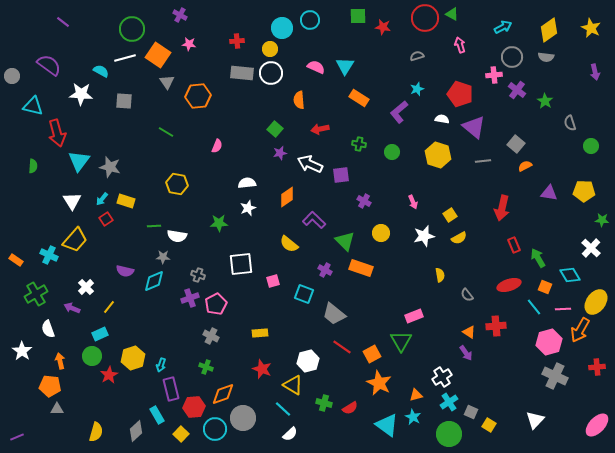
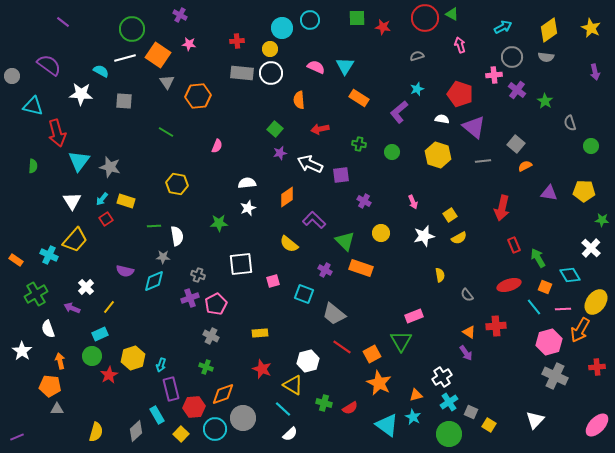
green square at (358, 16): moved 1 px left, 2 px down
white semicircle at (177, 236): rotated 108 degrees counterclockwise
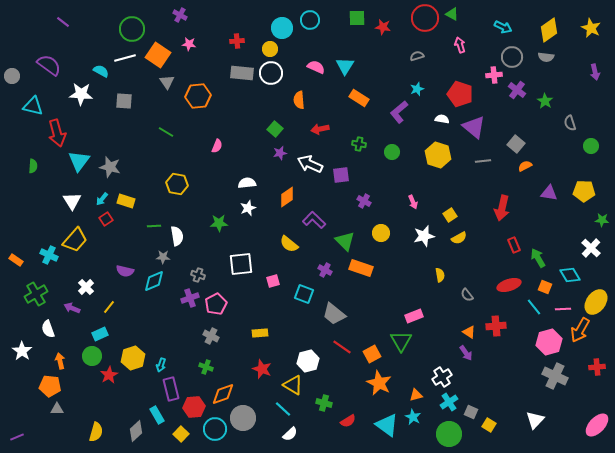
cyan arrow at (503, 27): rotated 54 degrees clockwise
red semicircle at (350, 408): moved 2 px left, 13 px down
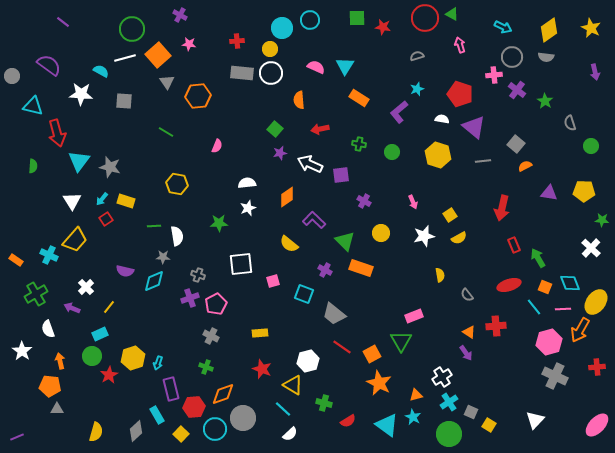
orange square at (158, 55): rotated 15 degrees clockwise
cyan diamond at (570, 275): moved 8 px down; rotated 10 degrees clockwise
cyan arrow at (161, 365): moved 3 px left, 2 px up
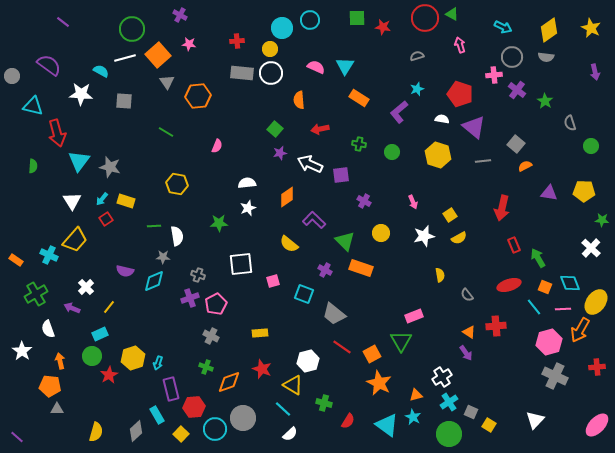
orange diamond at (223, 394): moved 6 px right, 12 px up
red semicircle at (348, 421): rotated 28 degrees counterclockwise
purple line at (17, 437): rotated 64 degrees clockwise
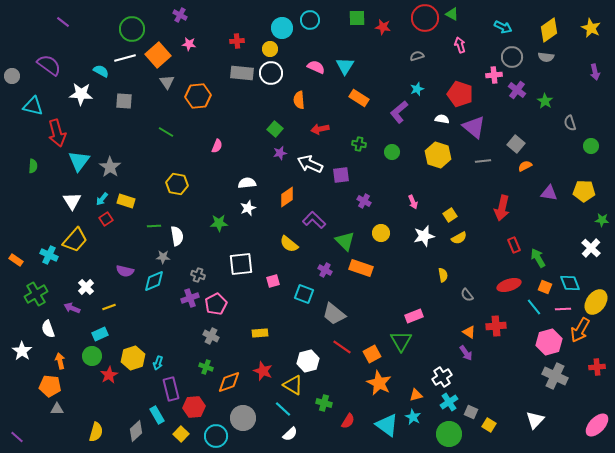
gray star at (110, 167): rotated 20 degrees clockwise
yellow semicircle at (440, 275): moved 3 px right
yellow line at (109, 307): rotated 32 degrees clockwise
red star at (262, 369): moved 1 px right, 2 px down
cyan circle at (215, 429): moved 1 px right, 7 px down
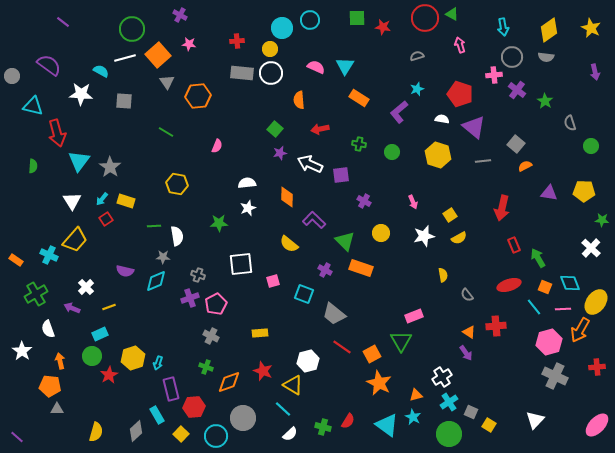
cyan arrow at (503, 27): rotated 54 degrees clockwise
orange diamond at (287, 197): rotated 55 degrees counterclockwise
cyan diamond at (154, 281): moved 2 px right
green cross at (324, 403): moved 1 px left, 24 px down
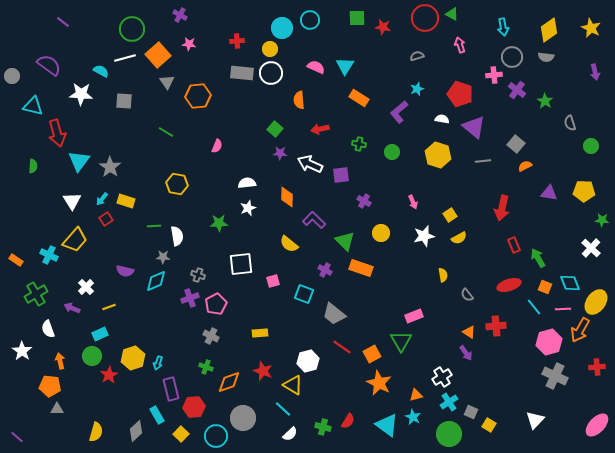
purple star at (280, 153): rotated 16 degrees clockwise
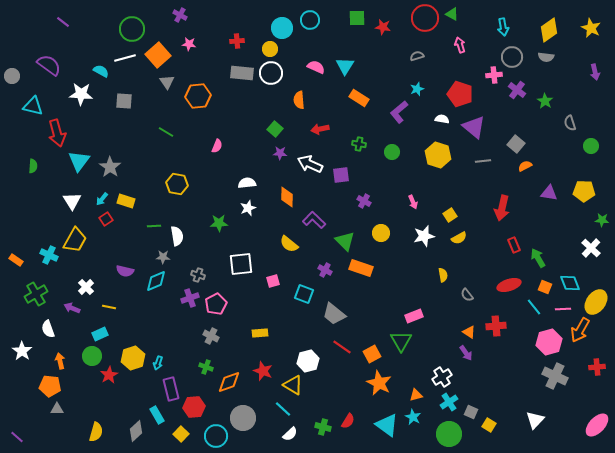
yellow trapezoid at (75, 240): rotated 12 degrees counterclockwise
yellow line at (109, 307): rotated 32 degrees clockwise
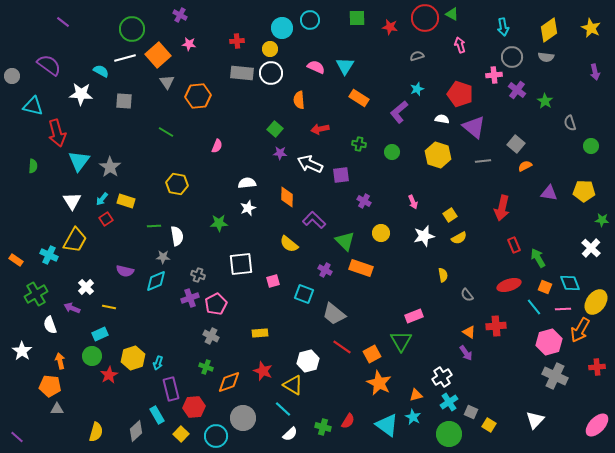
red star at (383, 27): moved 7 px right
white semicircle at (48, 329): moved 2 px right, 4 px up
